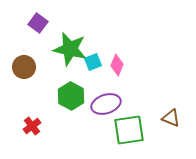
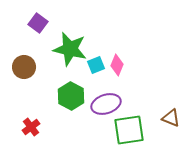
cyan square: moved 3 px right, 3 px down
red cross: moved 1 px left, 1 px down
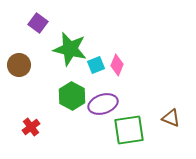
brown circle: moved 5 px left, 2 px up
green hexagon: moved 1 px right
purple ellipse: moved 3 px left
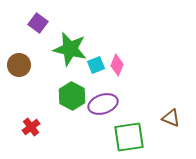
green square: moved 7 px down
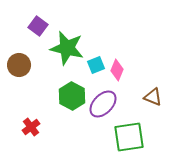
purple square: moved 3 px down
green star: moved 3 px left, 1 px up
pink diamond: moved 5 px down
purple ellipse: rotated 28 degrees counterclockwise
brown triangle: moved 18 px left, 21 px up
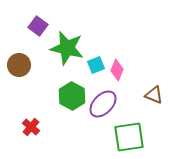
brown triangle: moved 1 px right, 2 px up
red cross: rotated 12 degrees counterclockwise
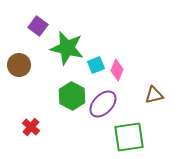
brown triangle: rotated 36 degrees counterclockwise
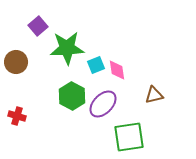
purple square: rotated 12 degrees clockwise
green star: rotated 16 degrees counterclockwise
brown circle: moved 3 px left, 3 px up
pink diamond: rotated 30 degrees counterclockwise
red cross: moved 14 px left, 11 px up; rotated 24 degrees counterclockwise
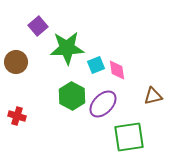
brown triangle: moved 1 px left, 1 px down
